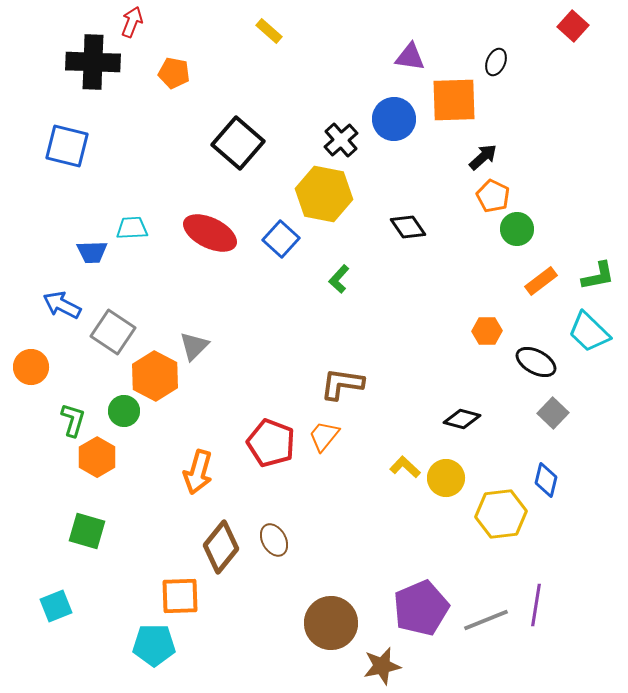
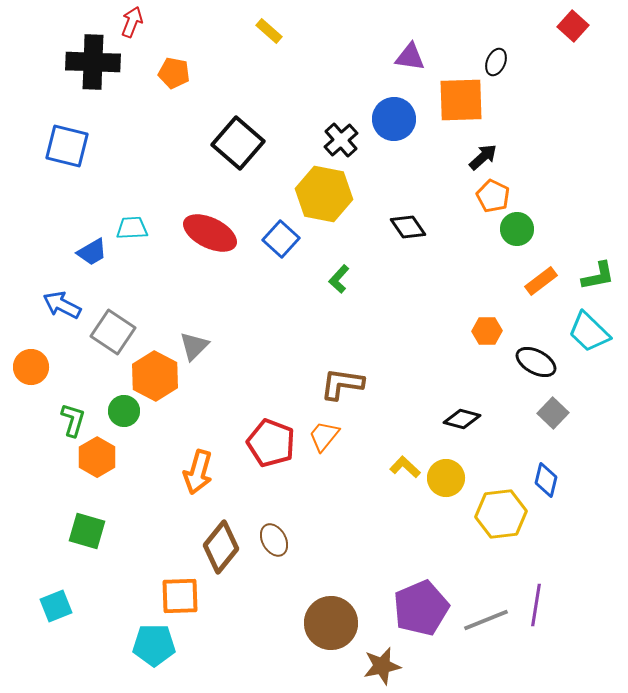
orange square at (454, 100): moved 7 px right
blue trapezoid at (92, 252): rotated 28 degrees counterclockwise
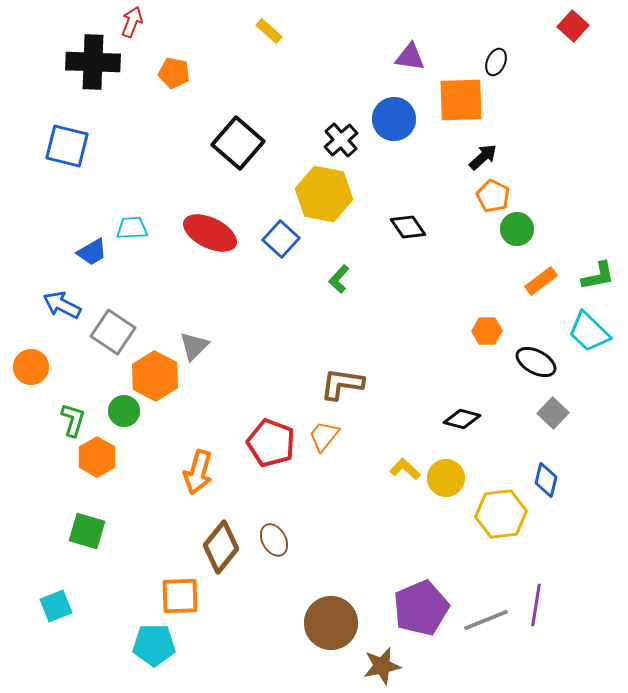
yellow L-shape at (405, 467): moved 2 px down
